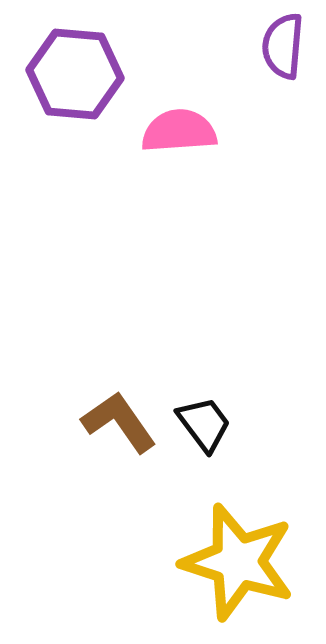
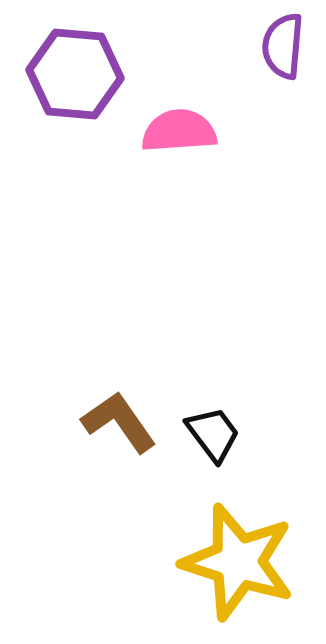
black trapezoid: moved 9 px right, 10 px down
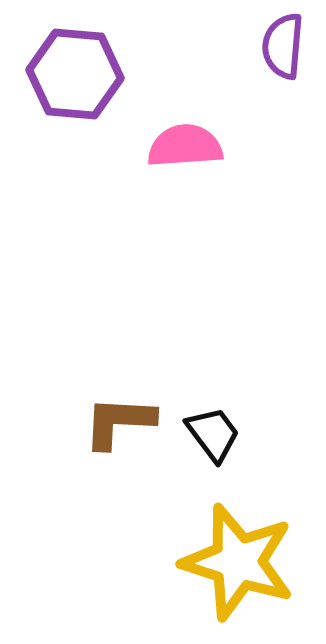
pink semicircle: moved 6 px right, 15 px down
brown L-shape: rotated 52 degrees counterclockwise
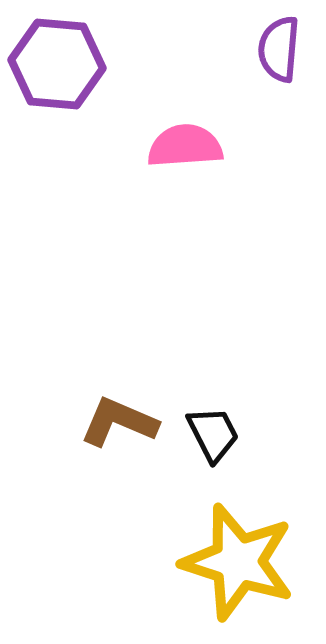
purple semicircle: moved 4 px left, 3 px down
purple hexagon: moved 18 px left, 10 px up
brown L-shape: rotated 20 degrees clockwise
black trapezoid: rotated 10 degrees clockwise
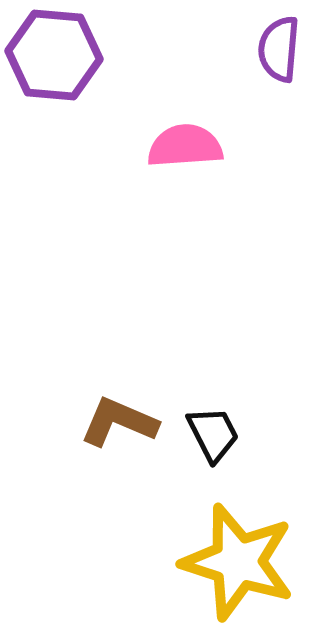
purple hexagon: moved 3 px left, 9 px up
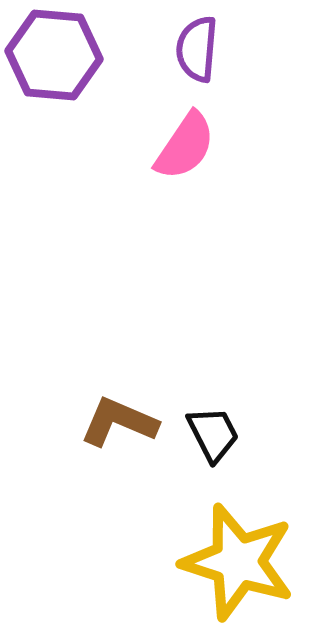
purple semicircle: moved 82 px left
pink semicircle: rotated 128 degrees clockwise
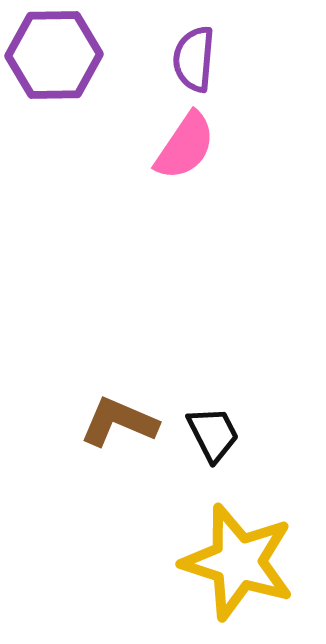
purple semicircle: moved 3 px left, 10 px down
purple hexagon: rotated 6 degrees counterclockwise
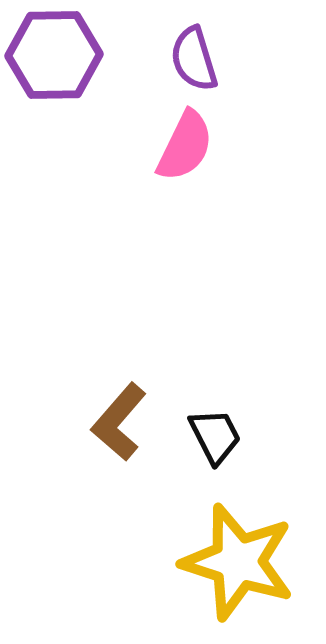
purple semicircle: rotated 22 degrees counterclockwise
pink semicircle: rotated 8 degrees counterclockwise
brown L-shape: rotated 72 degrees counterclockwise
black trapezoid: moved 2 px right, 2 px down
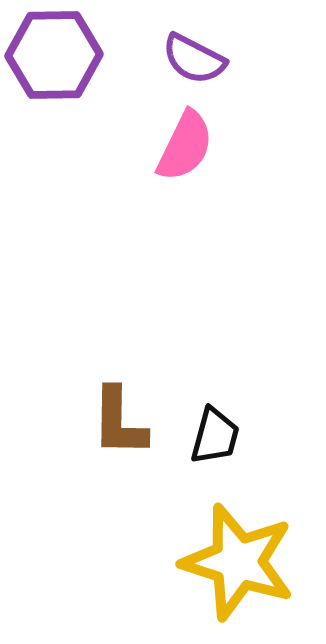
purple semicircle: rotated 46 degrees counterclockwise
brown L-shape: rotated 40 degrees counterclockwise
black trapezoid: rotated 42 degrees clockwise
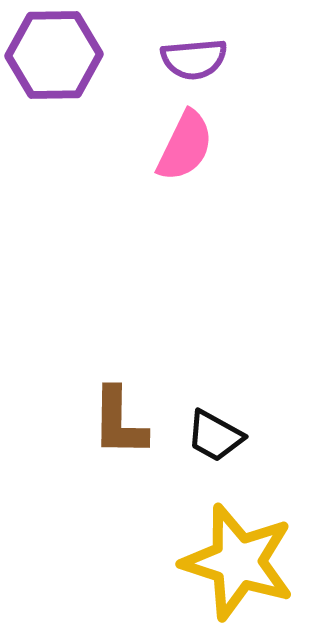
purple semicircle: rotated 32 degrees counterclockwise
black trapezoid: rotated 104 degrees clockwise
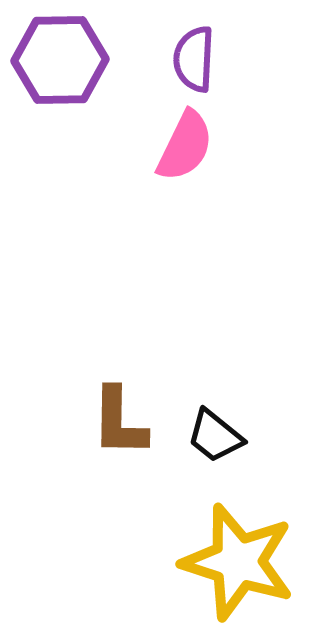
purple hexagon: moved 6 px right, 5 px down
purple semicircle: rotated 98 degrees clockwise
black trapezoid: rotated 10 degrees clockwise
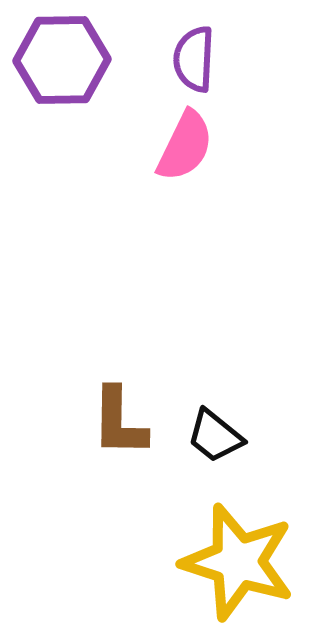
purple hexagon: moved 2 px right
